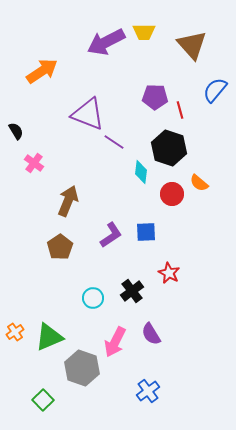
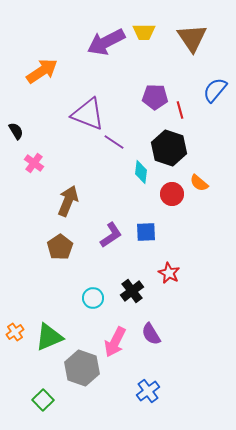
brown triangle: moved 7 px up; rotated 8 degrees clockwise
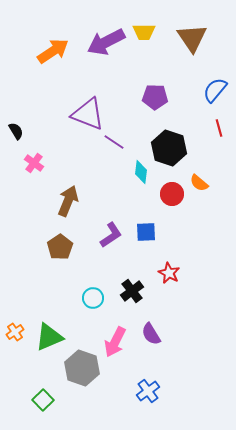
orange arrow: moved 11 px right, 20 px up
red line: moved 39 px right, 18 px down
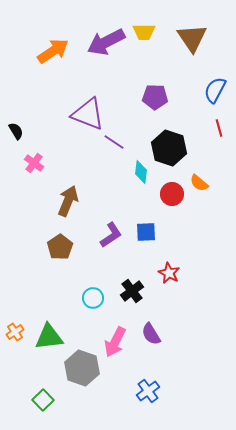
blue semicircle: rotated 12 degrees counterclockwise
green triangle: rotated 16 degrees clockwise
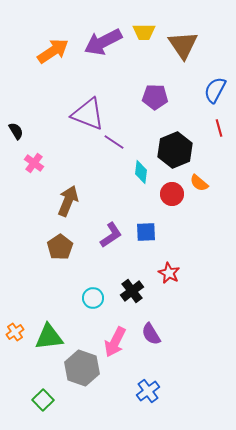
brown triangle: moved 9 px left, 7 px down
purple arrow: moved 3 px left
black hexagon: moved 6 px right, 2 px down; rotated 20 degrees clockwise
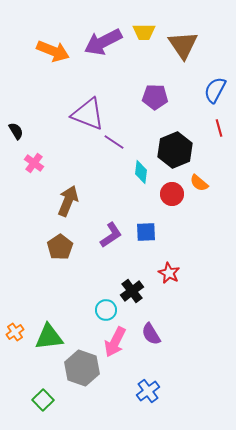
orange arrow: rotated 56 degrees clockwise
cyan circle: moved 13 px right, 12 px down
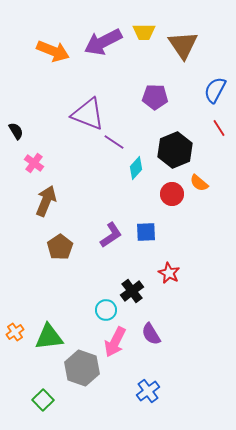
red line: rotated 18 degrees counterclockwise
cyan diamond: moved 5 px left, 4 px up; rotated 35 degrees clockwise
brown arrow: moved 22 px left
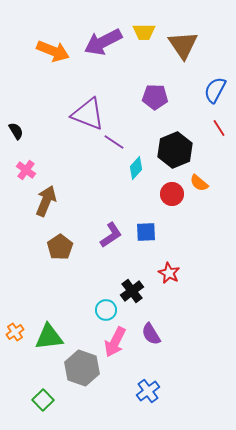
pink cross: moved 8 px left, 7 px down
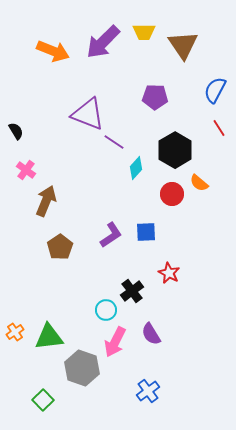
purple arrow: rotated 18 degrees counterclockwise
black hexagon: rotated 8 degrees counterclockwise
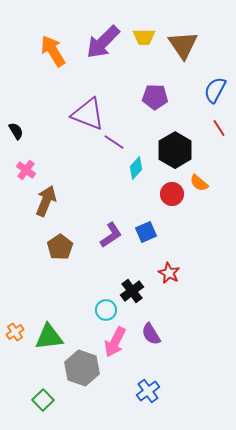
yellow trapezoid: moved 5 px down
orange arrow: rotated 144 degrees counterclockwise
blue square: rotated 20 degrees counterclockwise
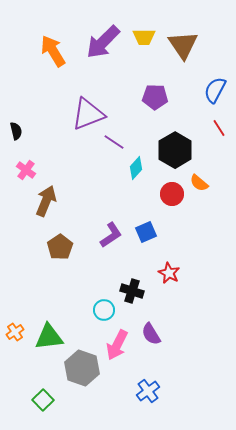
purple triangle: rotated 42 degrees counterclockwise
black semicircle: rotated 18 degrees clockwise
black cross: rotated 35 degrees counterclockwise
cyan circle: moved 2 px left
pink arrow: moved 2 px right, 3 px down
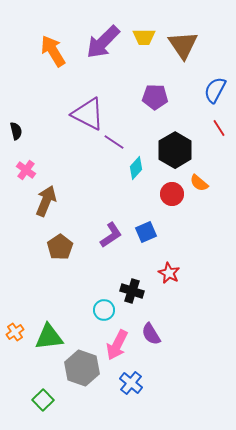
purple triangle: rotated 48 degrees clockwise
blue cross: moved 17 px left, 8 px up; rotated 15 degrees counterclockwise
